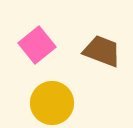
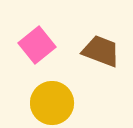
brown trapezoid: moved 1 px left
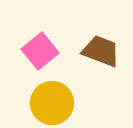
pink square: moved 3 px right, 6 px down
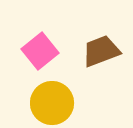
brown trapezoid: rotated 42 degrees counterclockwise
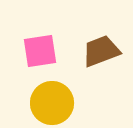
pink square: rotated 30 degrees clockwise
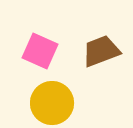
pink square: rotated 33 degrees clockwise
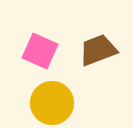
brown trapezoid: moved 3 px left, 1 px up
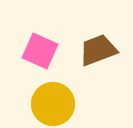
yellow circle: moved 1 px right, 1 px down
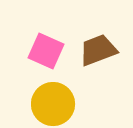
pink square: moved 6 px right
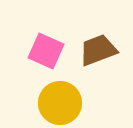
yellow circle: moved 7 px right, 1 px up
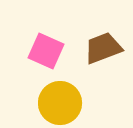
brown trapezoid: moved 5 px right, 2 px up
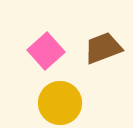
pink square: rotated 24 degrees clockwise
